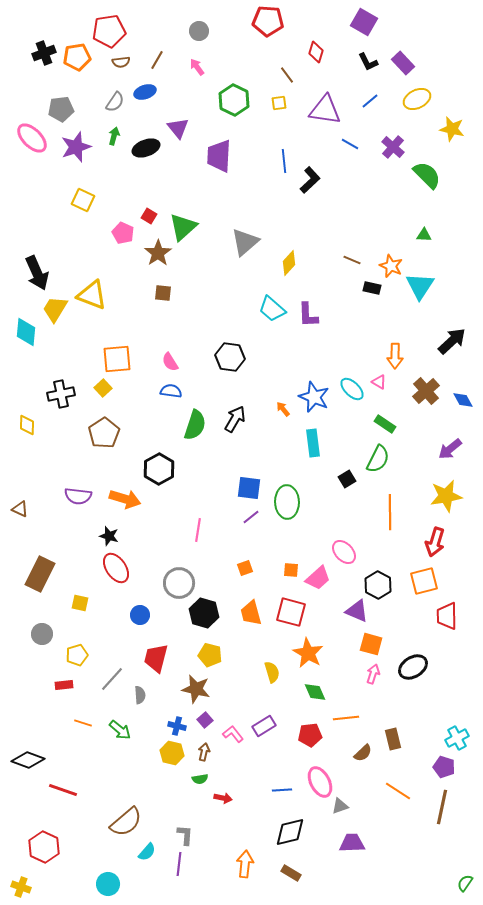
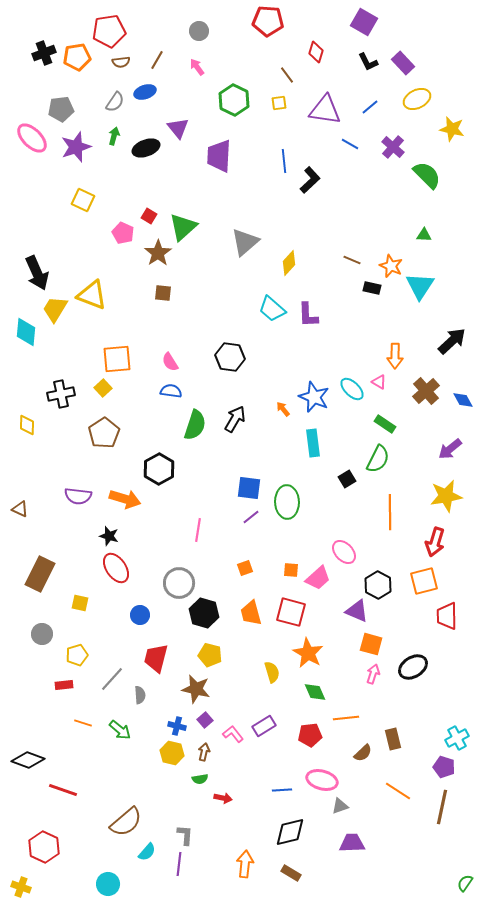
blue line at (370, 101): moved 6 px down
pink ellipse at (320, 782): moved 2 px right, 2 px up; rotated 48 degrees counterclockwise
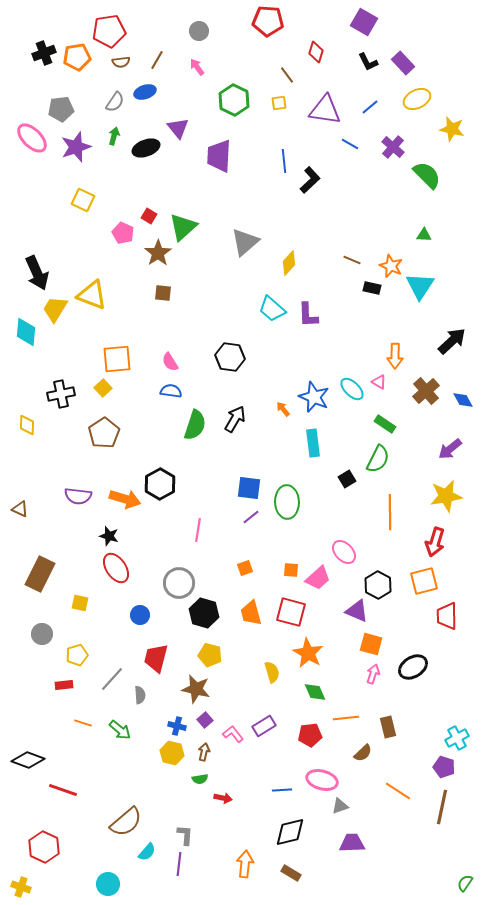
black hexagon at (159, 469): moved 1 px right, 15 px down
brown rectangle at (393, 739): moved 5 px left, 12 px up
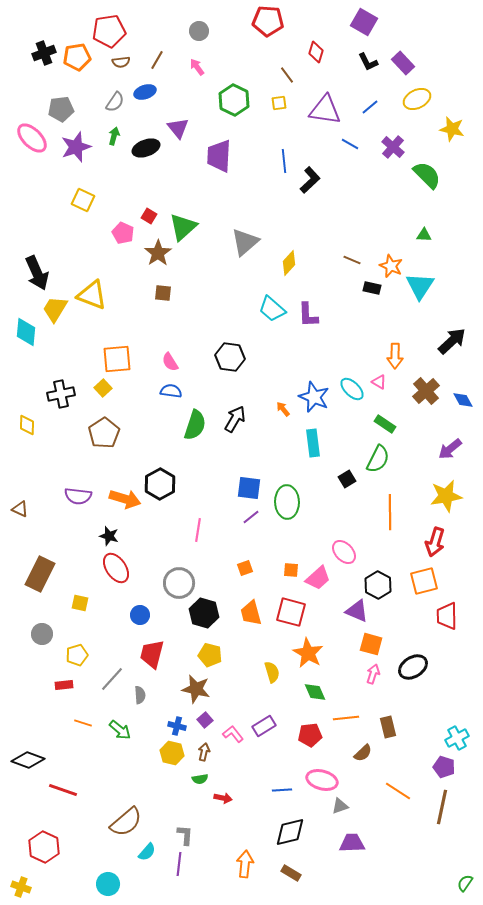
red trapezoid at (156, 658): moved 4 px left, 4 px up
